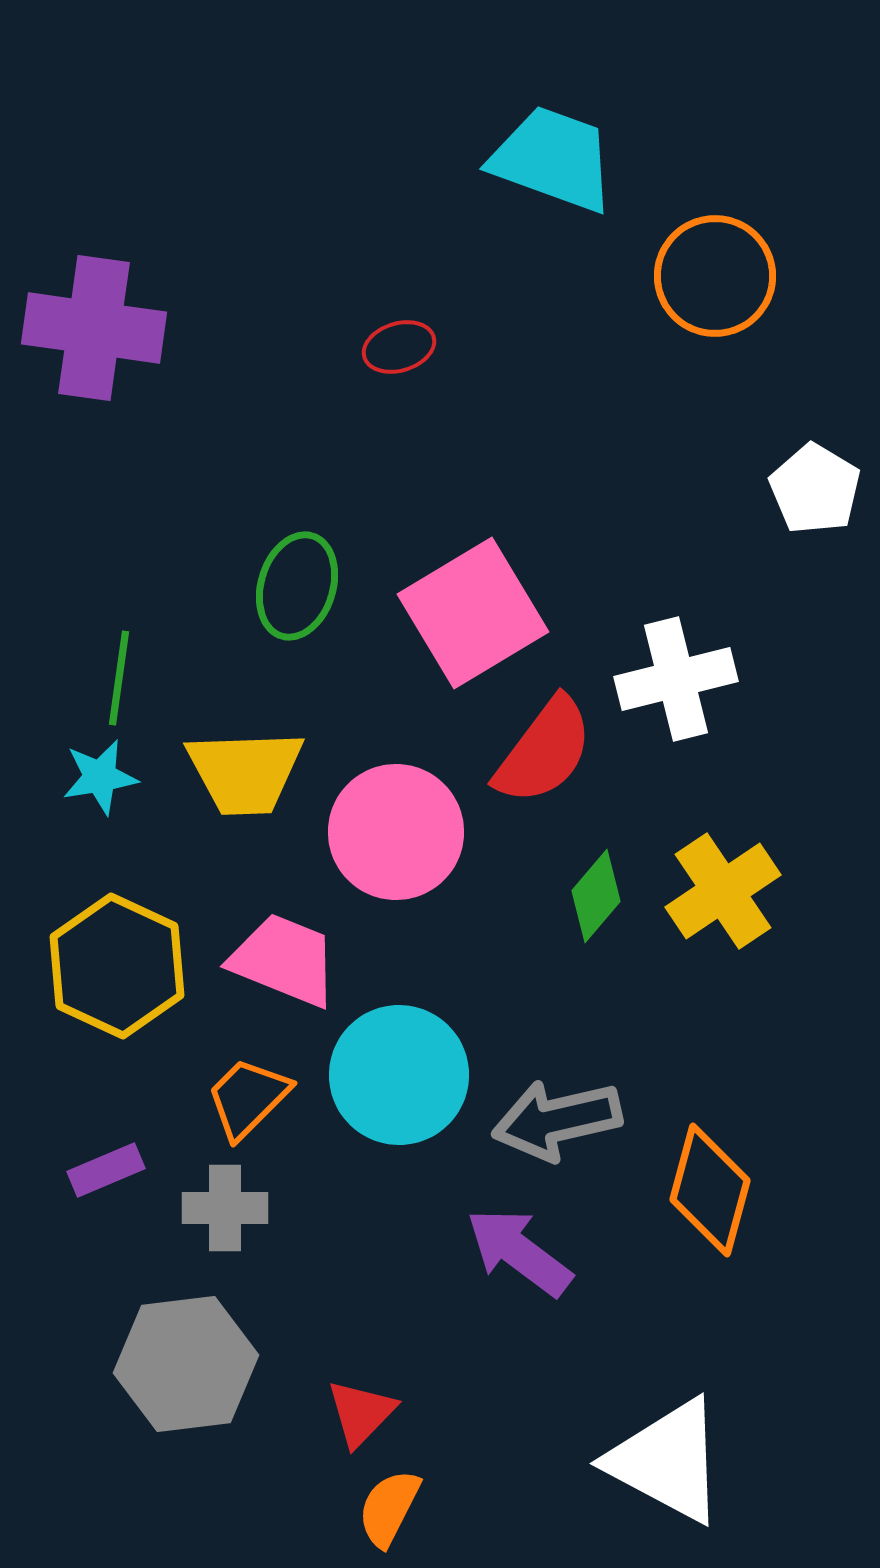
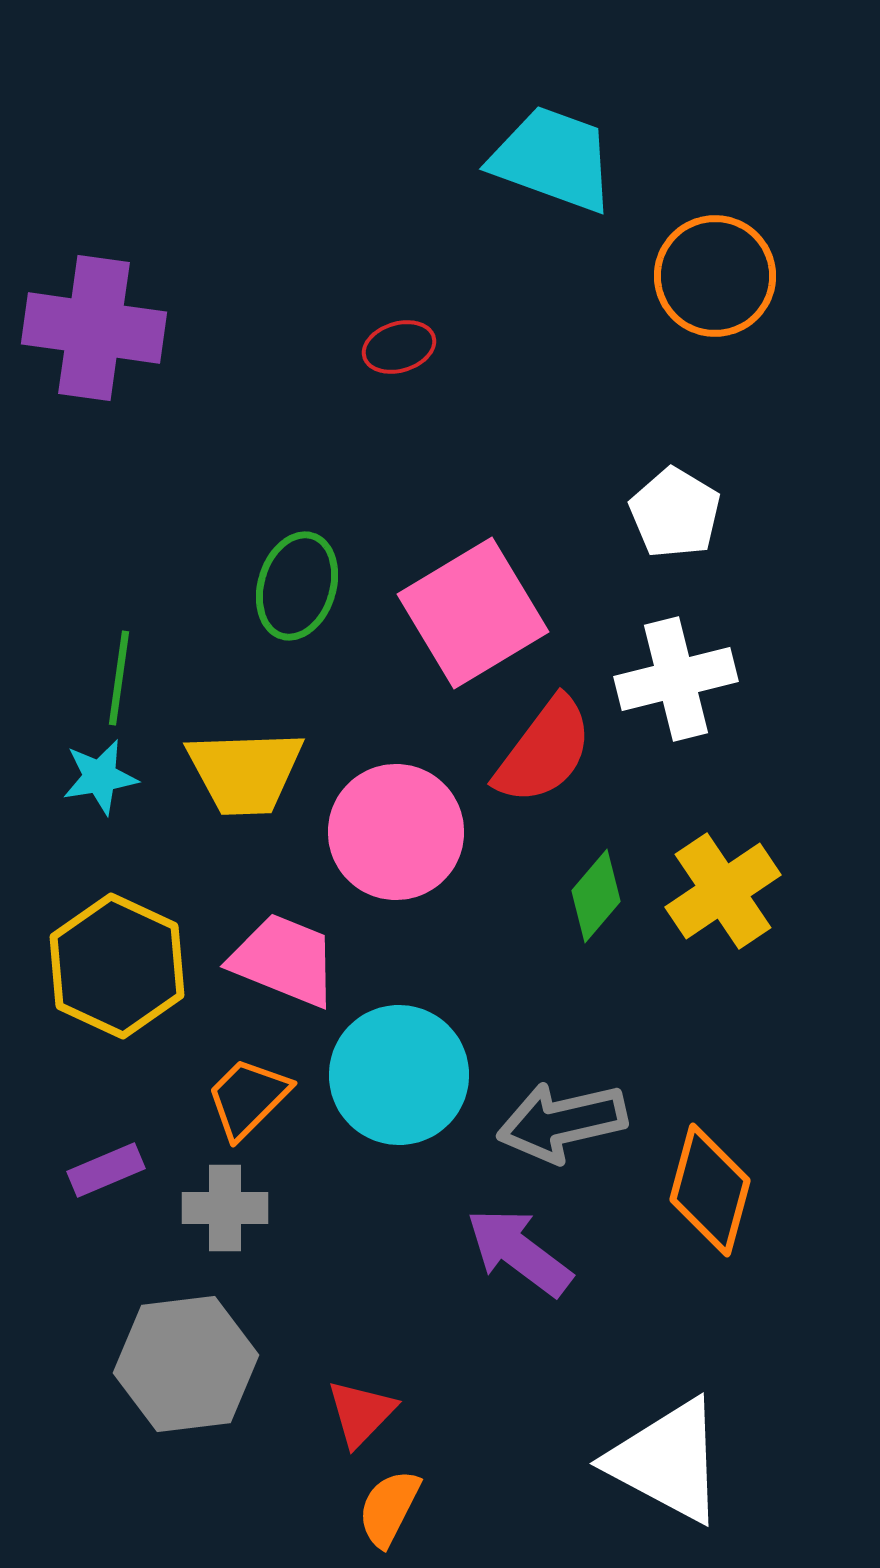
white pentagon: moved 140 px left, 24 px down
gray arrow: moved 5 px right, 2 px down
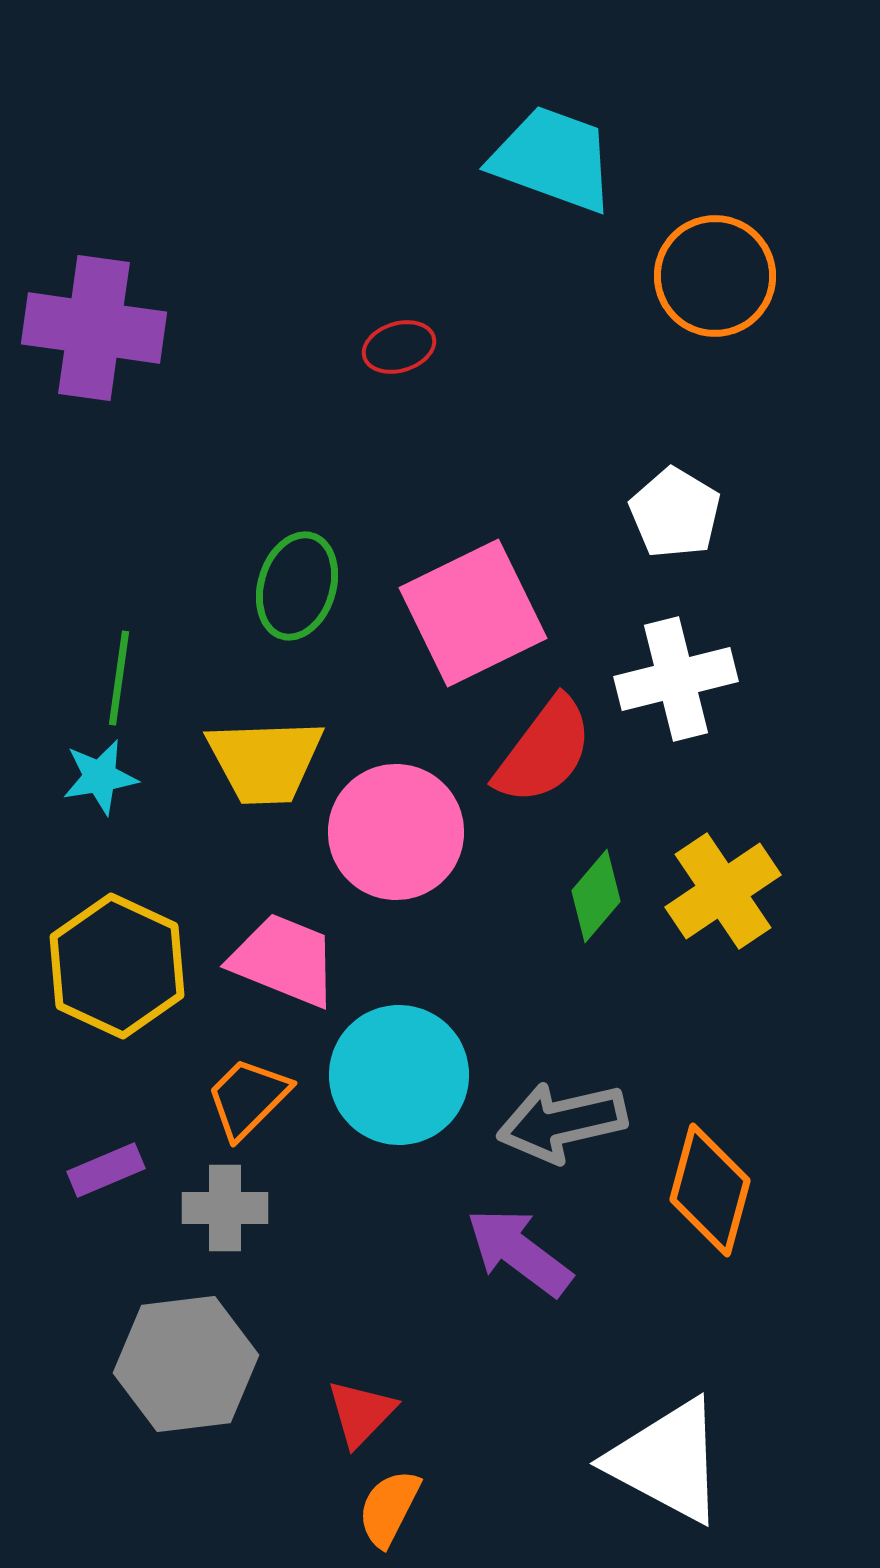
pink square: rotated 5 degrees clockwise
yellow trapezoid: moved 20 px right, 11 px up
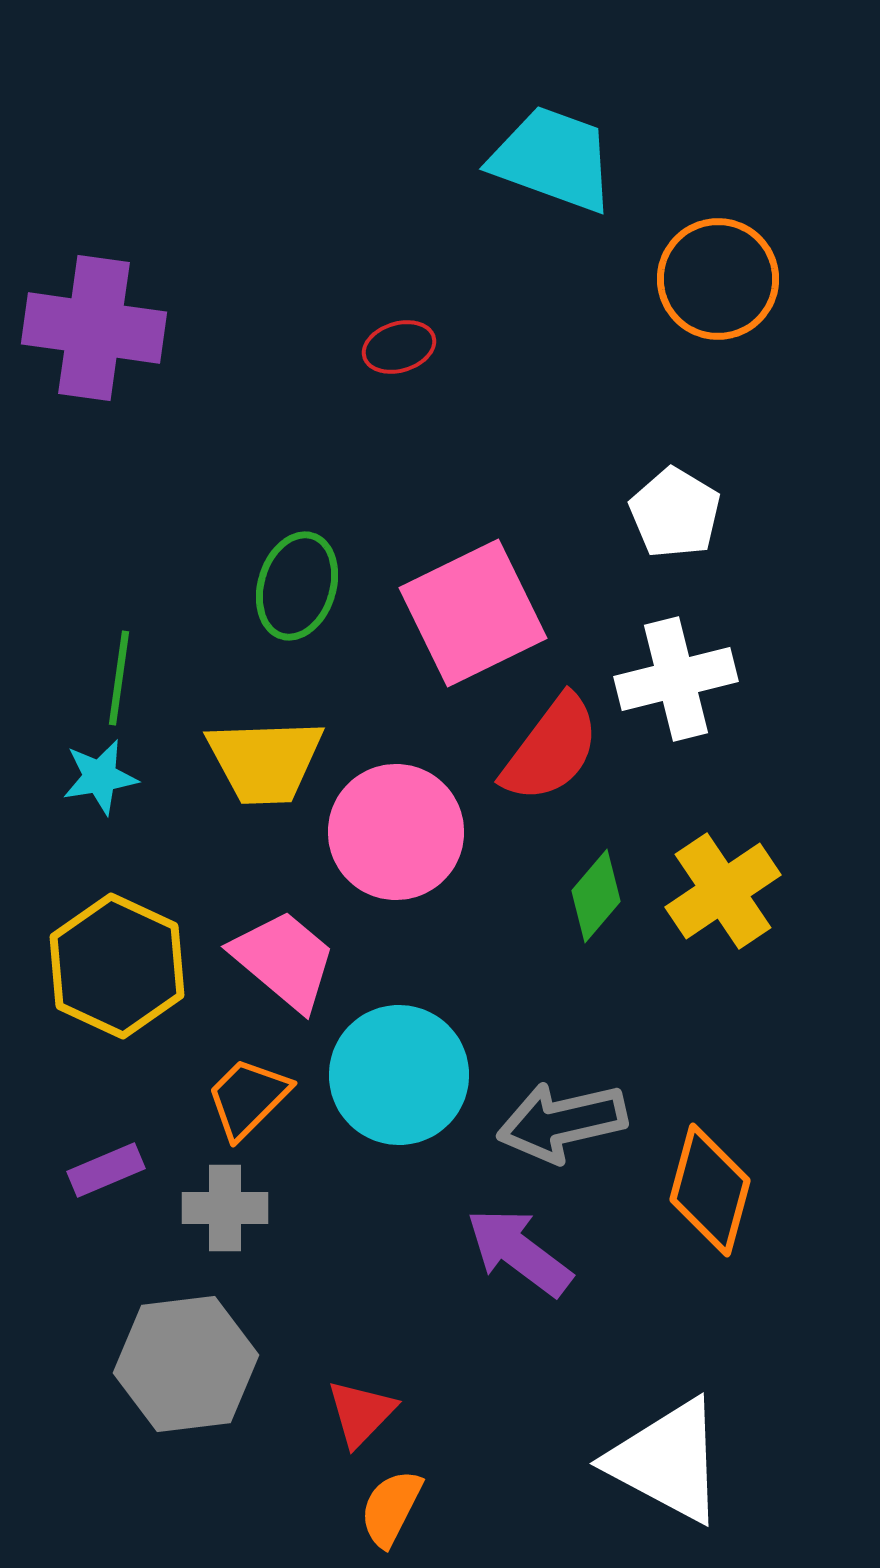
orange circle: moved 3 px right, 3 px down
red semicircle: moved 7 px right, 2 px up
pink trapezoid: rotated 18 degrees clockwise
orange semicircle: moved 2 px right
